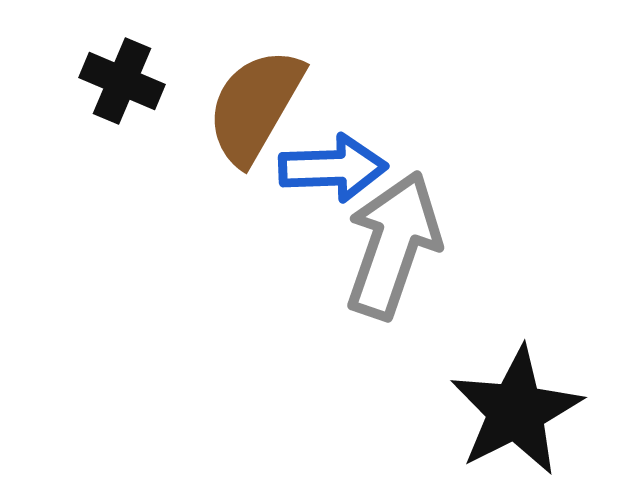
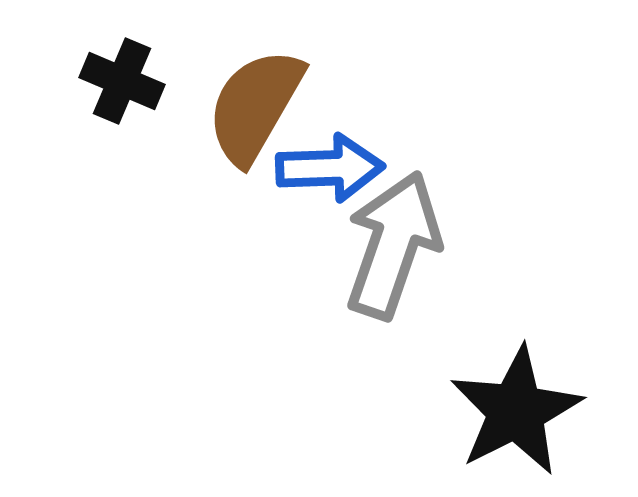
blue arrow: moved 3 px left
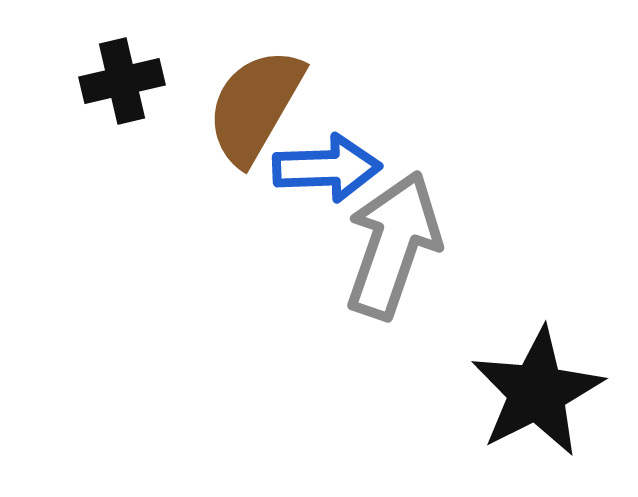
black cross: rotated 36 degrees counterclockwise
blue arrow: moved 3 px left
black star: moved 21 px right, 19 px up
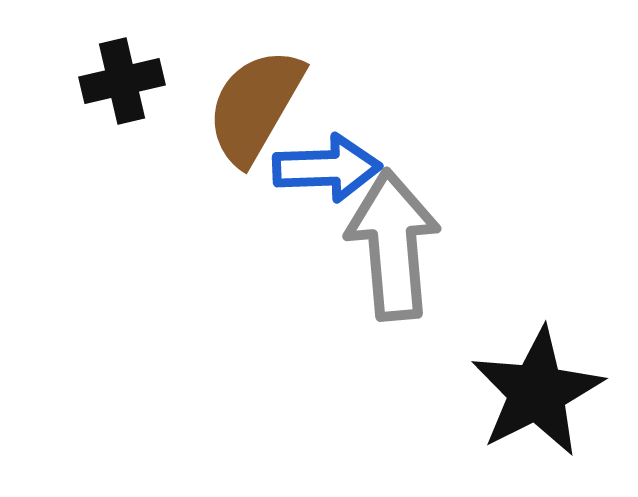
gray arrow: rotated 24 degrees counterclockwise
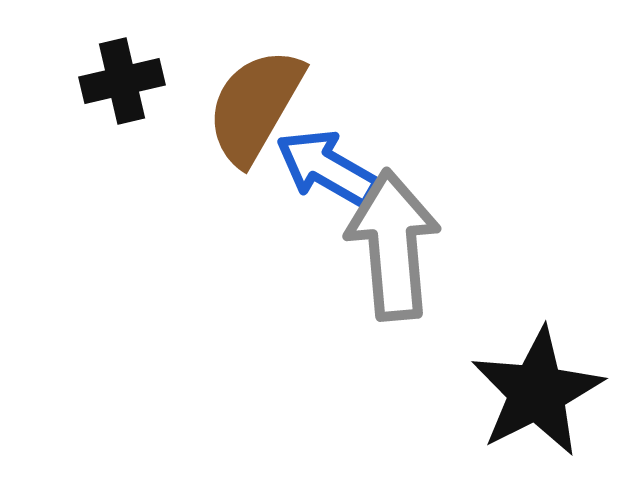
blue arrow: rotated 148 degrees counterclockwise
